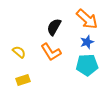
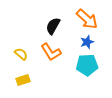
black semicircle: moved 1 px left, 1 px up
yellow semicircle: moved 2 px right, 2 px down
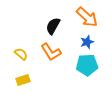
orange arrow: moved 2 px up
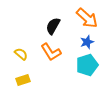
orange arrow: moved 1 px down
cyan pentagon: rotated 15 degrees counterclockwise
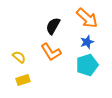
yellow semicircle: moved 2 px left, 3 px down
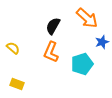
blue star: moved 15 px right
orange L-shape: rotated 55 degrees clockwise
yellow semicircle: moved 6 px left, 9 px up
cyan pentagon: moved 5 px left, 1 px up
yellow rectangle: moved 6 px left, 4 px down; rotated 40 degrees clockwise
